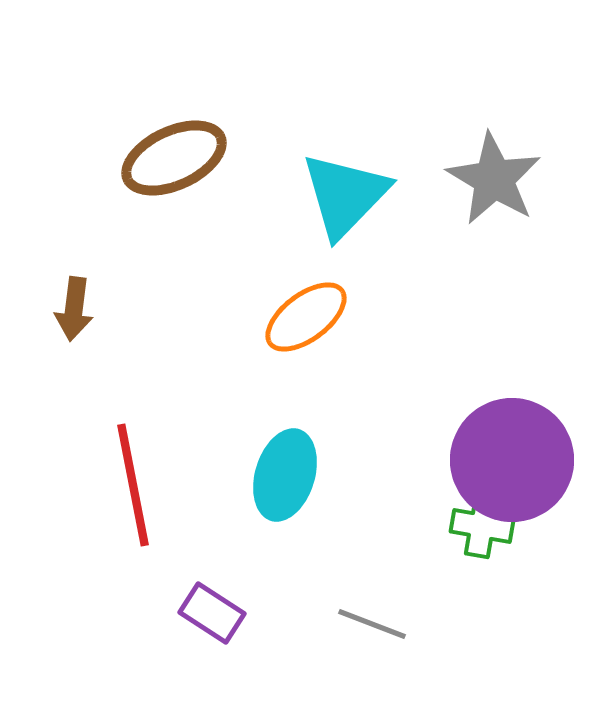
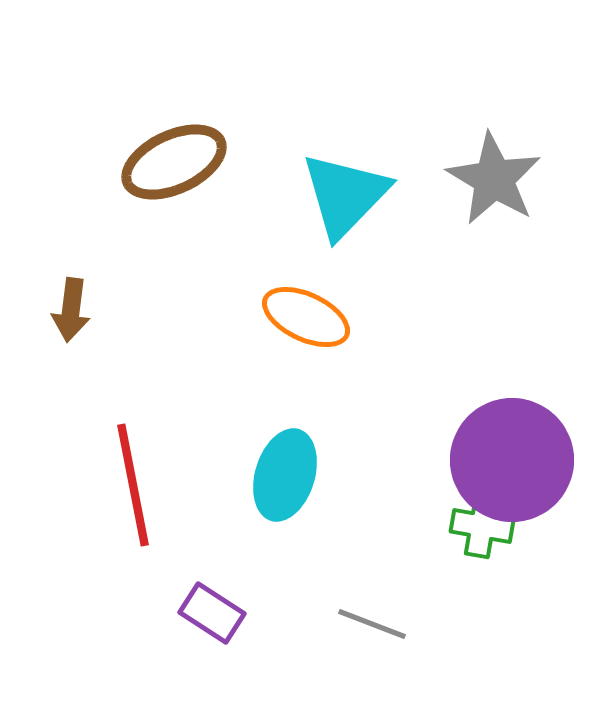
brown ellipse: moved 4 px down
brown arrow: moved 3 px left, 1 px down
orange ellipse: rotated 62 degrees clockwise
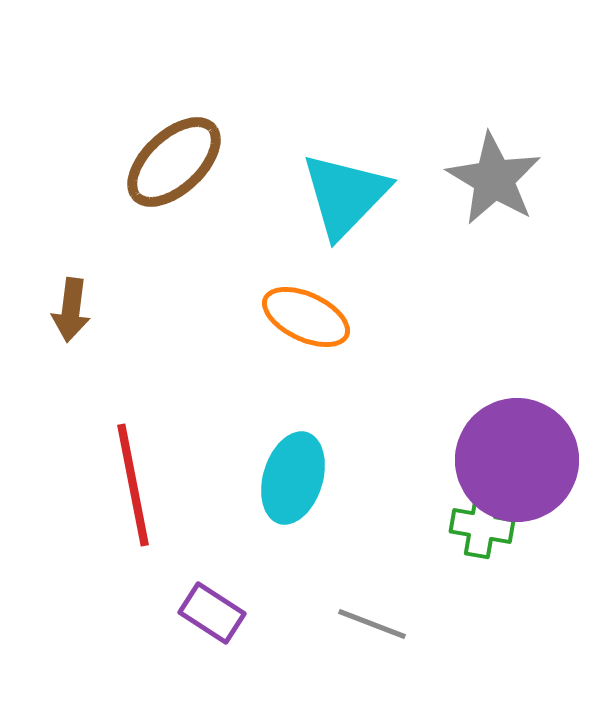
brown ellipse: rotated 18 degrees counterclockwise
purple circle: moved 5 px right
cyan ellipse: moved 8 px right, 3 px down
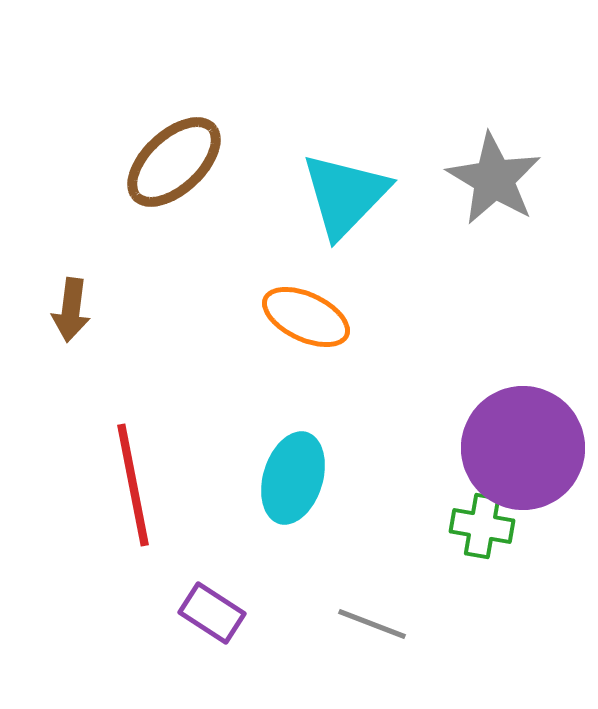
purple circle: moved 6 px right, 12 px up
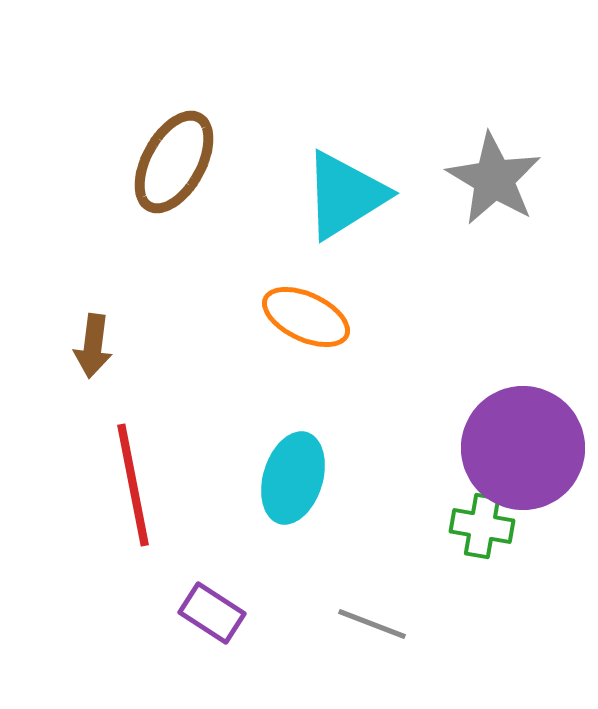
brown ellipse: rotated 18 degrees counterclockwise
cyan triangle: rotated 14 degrees clockwise
brown arrow: moved 22 px right, 36 px down
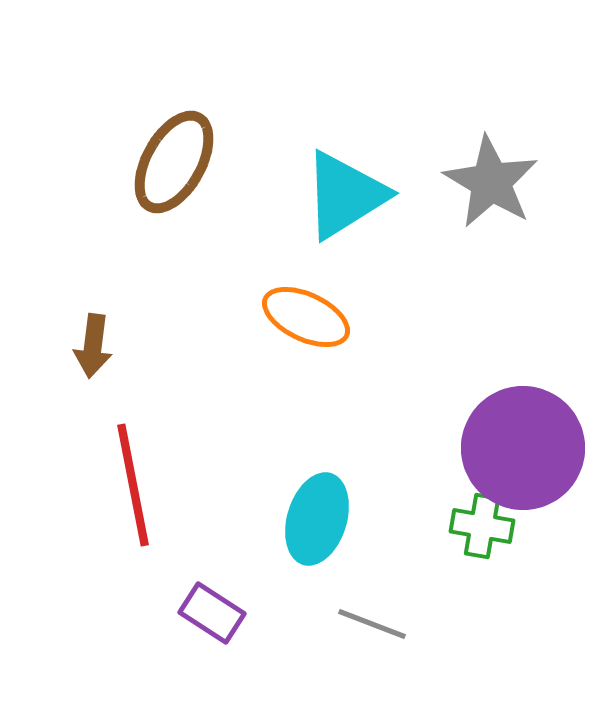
gray star: moved 3 px left, 3 px down
cyan ellipse: moved 24 px right, 41 px down
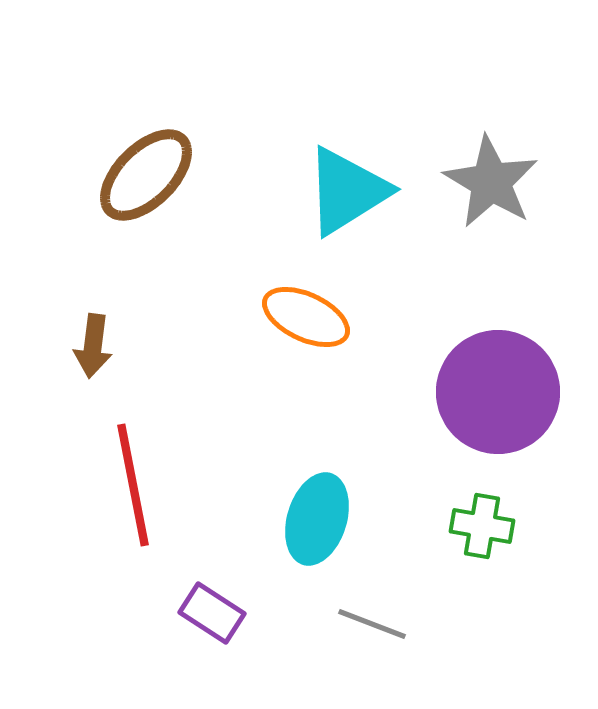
brown ellipse: moved 28 px left, 13 px down; rotated 16 degrees clockwise
cyan triangle: moved 2 px right, 4 px up
purple circle: moved 25 px left, 56 px up
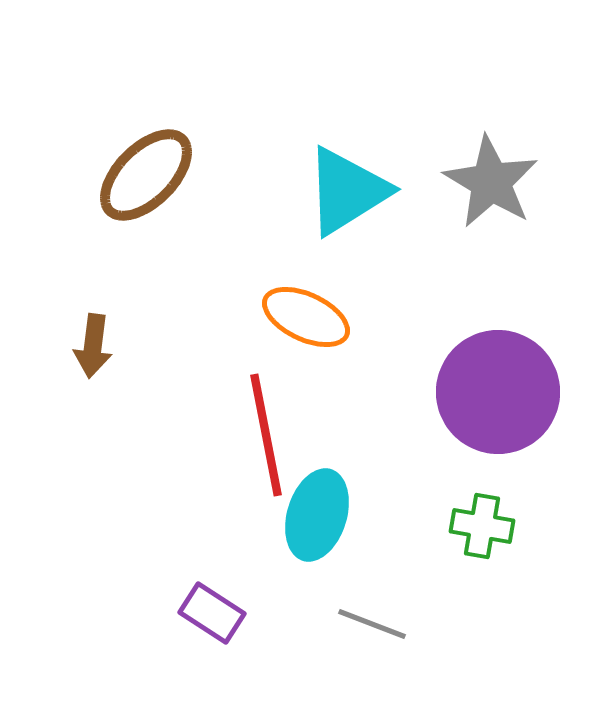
red line: moved 133 px right, 50 px up
cyan ellipse: moved 4 px up
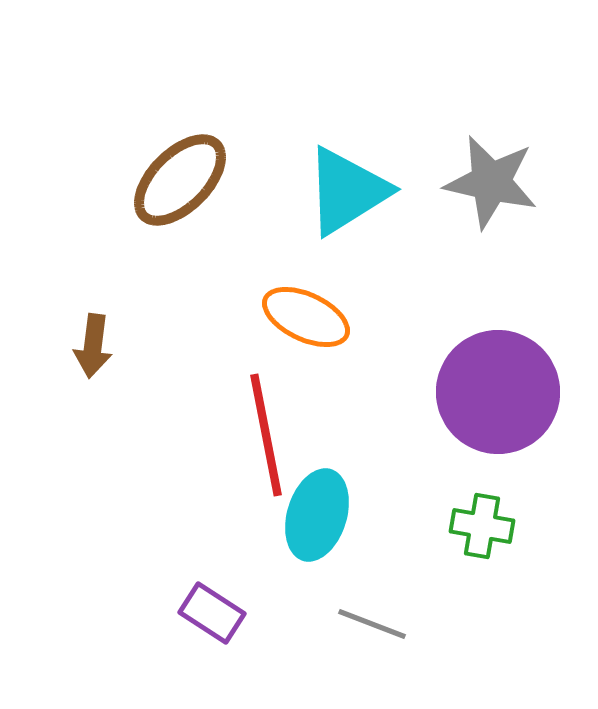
brown ellipse: moved 34 px right, 5 px down
gray star: rotated 18 degrees counterclockwise
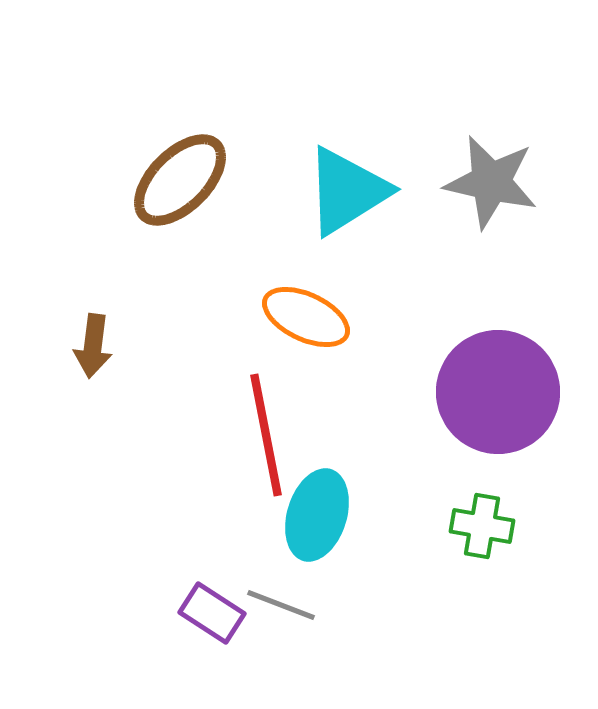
gray line: moved 91 px left, 19 px up
